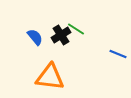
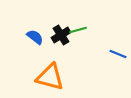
green line: moved 2 px right, 1 px down; rotated 48 degrees counterclockwise
blue semicircle: rotated 12 degrees counterclockwise
orange triangle: rotated 8 degrees clockwise
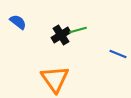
blue semicircle: moved 17 px left, 15 px up
orange triangle: moved 5 px right, 2 px down; rotated 40 degrees clockwise
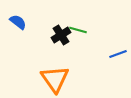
green line: rotated 30 degrees clockwise
blue line: rotated 42 degrees counterclockwise
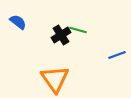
blue line: moved 1 px left, 1 px down
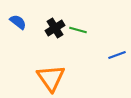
black cross: moved 6 px left, 7 px up
orange triangle: moved 4 px left, 1 px up
